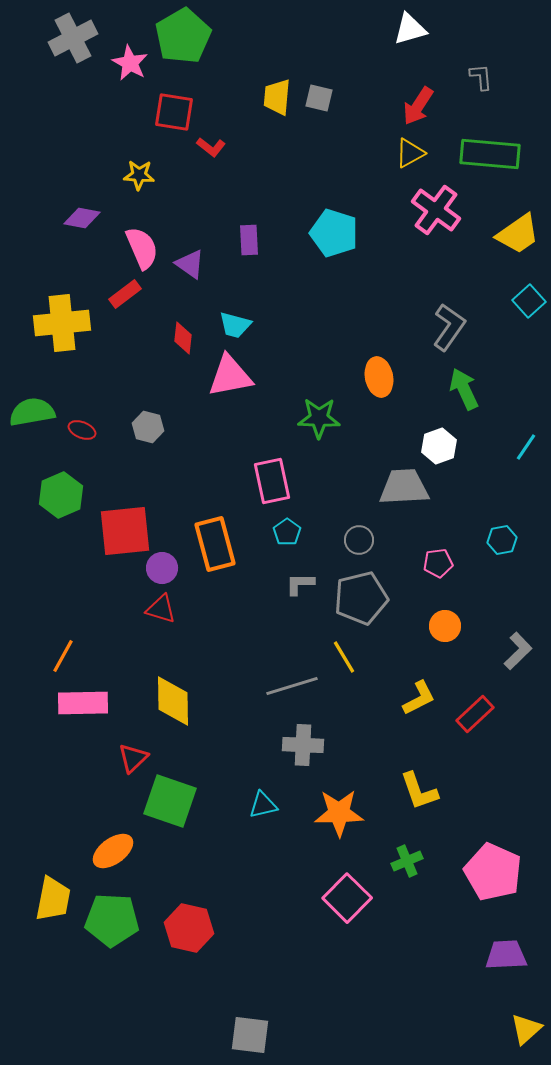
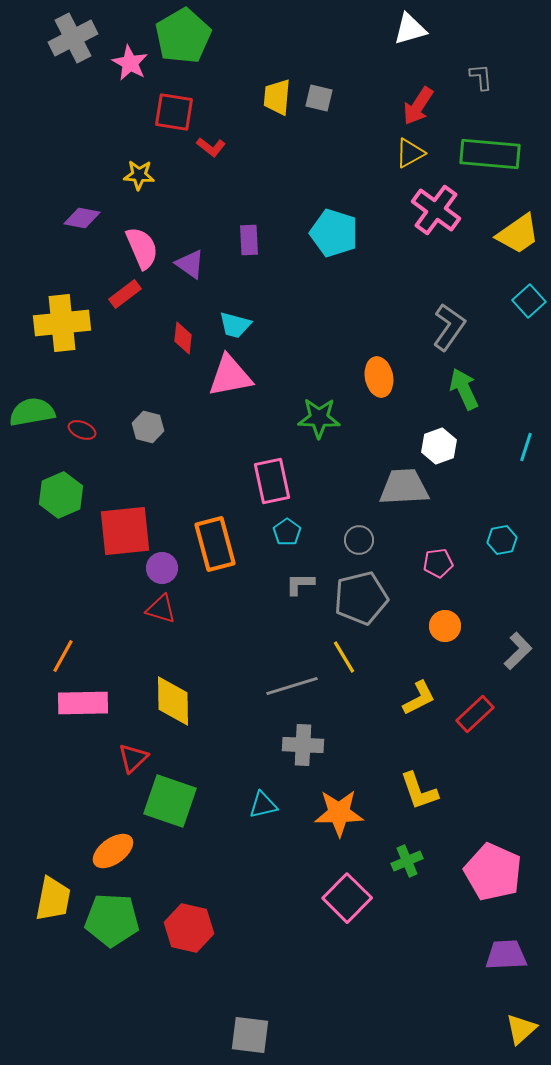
cyan line at (526, 447): rotated 16 degrees counterclockwise
yellow triangle at (526, 1029): moved 5 px left
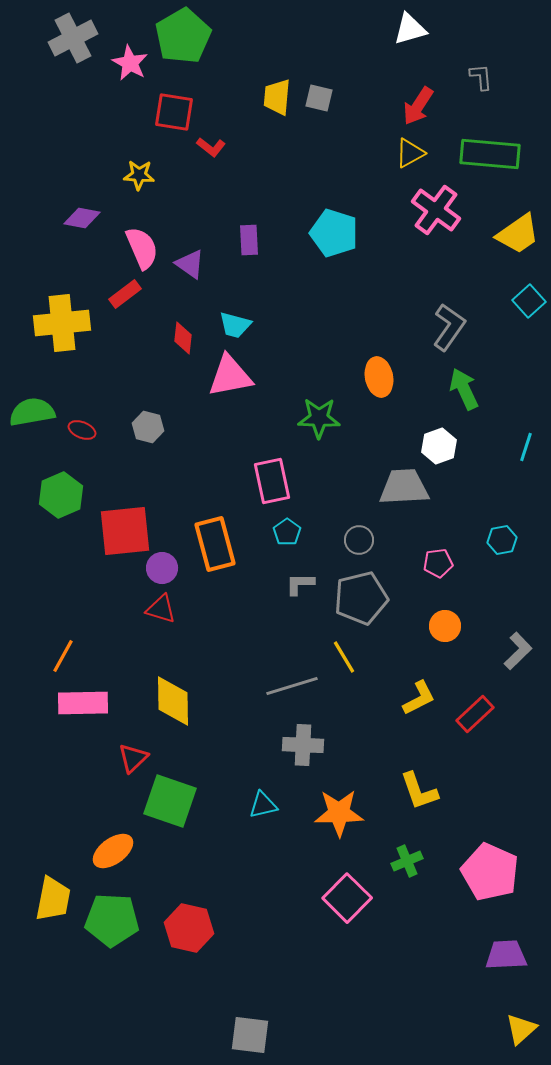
pink pentagon at (493, 872): moved 3 px left
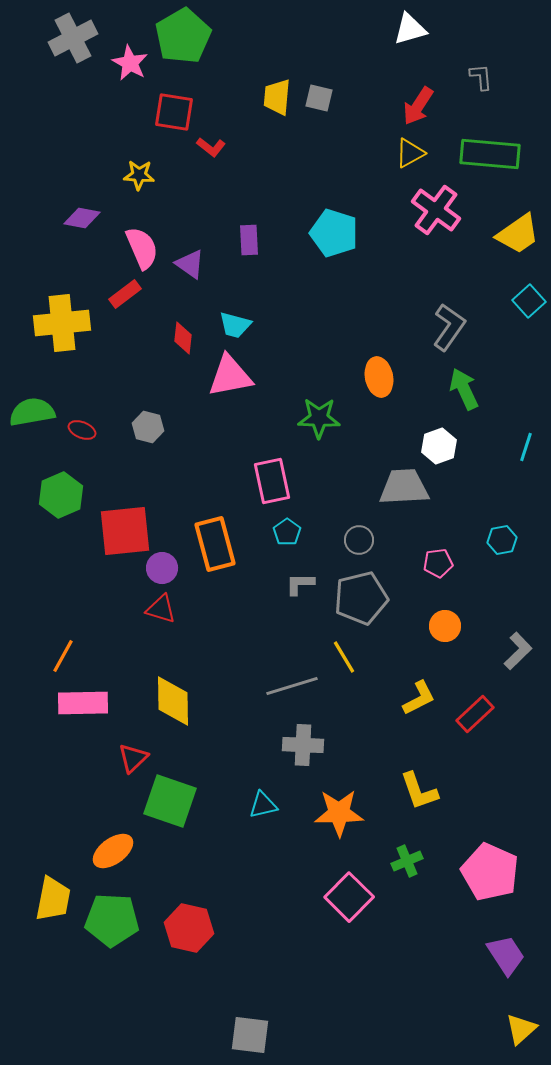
pink square at (347, 898): moved 2 px right, 1 px up
purple trapezoid at (506, 955): rotated 60 degrees clockwise
